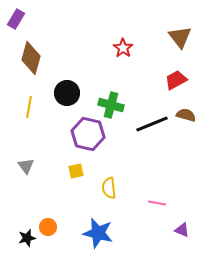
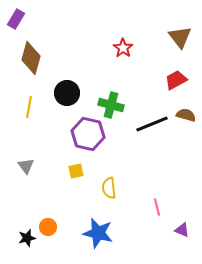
pink line: moved 4 px down; rotated 66 degrees clockwise
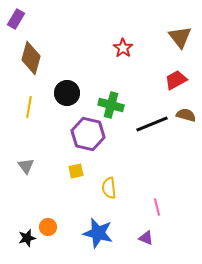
purple triangle: moved 36 px left, 8 px down
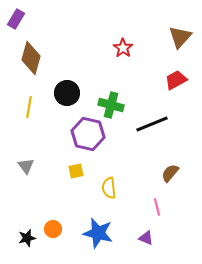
brown triangle: rotated 20 degrees clockwise
brown semicircle: moved 16 px left, 58 px down; rotated 66 degrees counterclockwise
orange circle: moved 5 px right, 2 px down
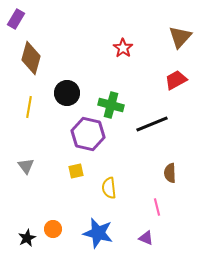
brown semicircle: rotated 42 degrees counterclockwise
black star: rotated 12 degrees counterclockwise
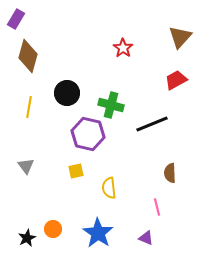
brown diamond: moved 3 px left, 2 px up
blue star: rotated 20 degrees clockwise
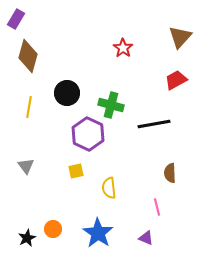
black line: moved 2 px right; rotated 12 degrees clockwise
purple hexagon: rotated 12 degrees clockwise
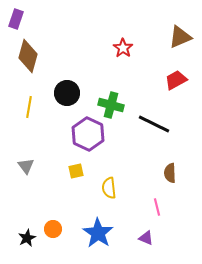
purple rectangle: rotated 12 degrees counterclockwise
brown triangle: rotated 25 degrees clockwise
black line: rotated 36 degrees clockwise
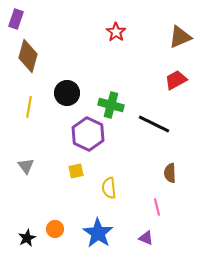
red star: moved 7 px left, 16 px up
orange circle: moved 2 px right
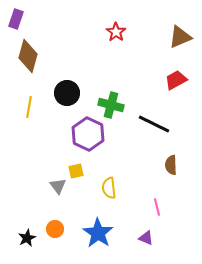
gray triangle: moved 32 px right, 20 px down
brown semicircle: moved 1 px right, 8 px up
